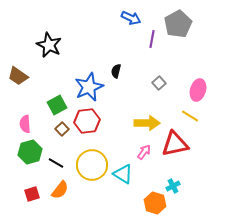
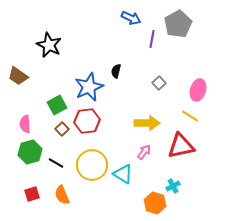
red triangle: moved 6 px right, 2 px down
orange semicircle: moved 2 px right, 5 px down; rotated 120 degrees clockwise
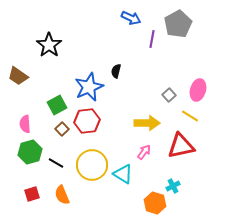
black star: rotated 10 degrees clockwise
gray square: moved 10 px right, 12 px down
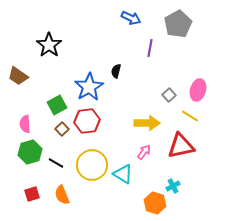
purple line: moved 2 px left, 9 px down
blue star: rotated 8 degrees counterclockwise
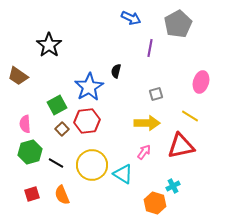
pink ellipse: moved 3 px right, 8 px up
gray square: moved 13 px left, 1 px up; rotated 24 degrees clockwise
